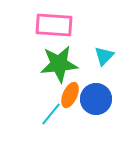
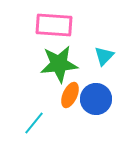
cyan line: moved 17 px left, 9 px down
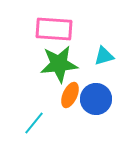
pink rectangle: moved 4 px down
cyan triangle: rotated 30 degrees clockwise
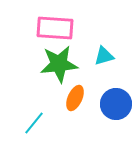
pink rectangle: moved 1 px right, 1 px up
orange ellipse: moved 5 px right, 3 px down
blue circle: moved 20 px right, 5 px down
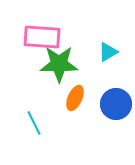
pink rectangle: moved 13 px left, 9 px down
cyan triangle: moved 4 px right, 4 px up; rotated 15 degrees counterclockwise
green star: rotated 6 degrees clockwise
cyan line: rotated 65 degrees counterclockwise
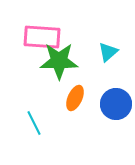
cyan triangle: rotated 10 degrees counterclockwise
green star: moved 3 px up
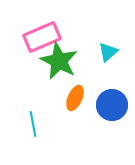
pink rectangle: rotated 27 degrees counterclockwise
green star: rotated 27 degrees clockwise
blue circle: moved 4 px left, 1 px down
cyan line: moved 1 px left, 1 px down; rotated 15 degrees clockwise
